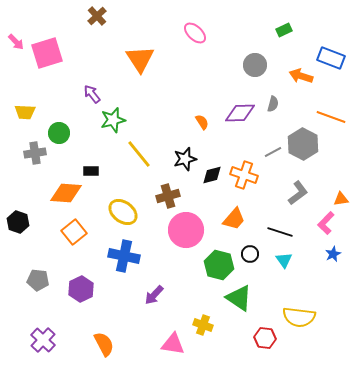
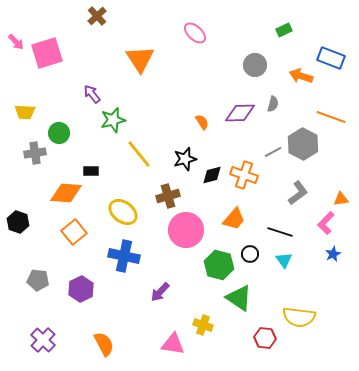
purple arrow at (154, 295): moved 6 px right, 3 px up
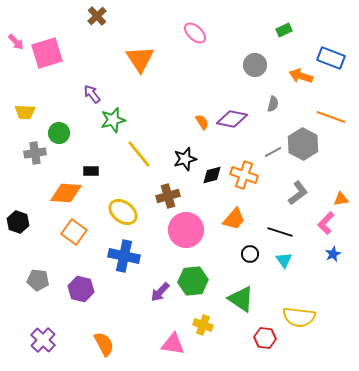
purple diamond at (240, 113): moved 8 px left, 6 px down; rotated 12 degrees clockwise
orange square at (74, 232): rotated 15 degrees counterclockwise
green hexagon at (219, 265): moved 26 px left, 16 px down; rotated 20 degrees counterclockwise
purple hexagon at (81, 289): rotated 20 degrees counterclockwise
green triangle at (239, 298): moved 2 px right, 1 px down
